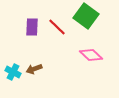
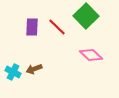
green square: rotated 10 degrees clockwise
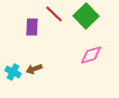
red line: moved 3 px left, 13 px up
pink diamond: rotated 60 degrees counterclockwise
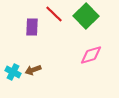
brown arrow: moved 1 px left, 1 px down
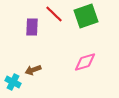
green square: rotated 25 degrees clockwise
pink diamond: moved 6 px left, 7 px down
cyan cross: moved 10 px down
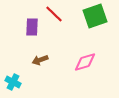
green square: moved 9 px right
brown arrow: moved 7 px right, 10 px up
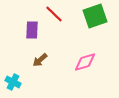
purple rectangle: moved 3 px down
brown arrow: rotated 21 degrees counterclockwise
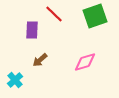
cyan cross: moved 2 px right, 2 px up; rotated 21 degrees clockwise
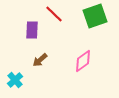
pink diamond: moved 2 px left, 1 px up; rotated 20 degrees counterclockwise
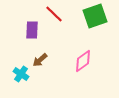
cyan cross: moved 6 px right, 6 px up; rotated 14 degrees counterclockwise
